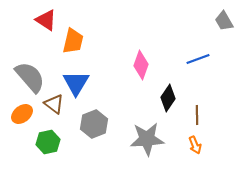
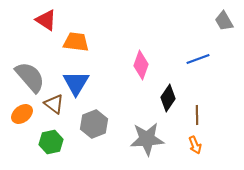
orange trapezoid: moved 3 px right, 1 px down; rotated 96 degrees counterclockwise
green hexagon: moved 3 px right
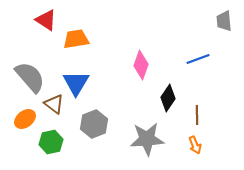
gray trapezoid: rotated 25 degrees clockwise
orange trapezoid: moved 3 px up; rotated 16 degrees counterclockwise
orange ellipse: moved 3 px right, 5 px down
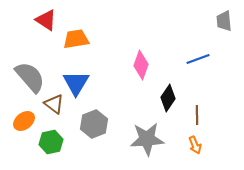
orange ellipse: moved 1 px left, 2 px down
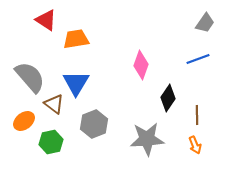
gray trapezoid: moved 19 px left, 2 px down; rotated 140 degrees counterclockwise
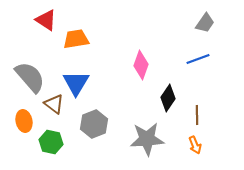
orange ellipse: rotated 65 degrees counterclockwise
green hexagon: rotated 25 degrees clockwise
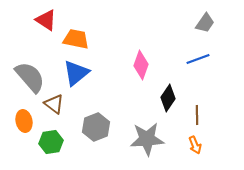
orange trapezoid: rotated 20 degrees clockwise
blue triangle: moved 10 px up; rotated 20 degrees clockwise
gray hexagon: moved 2 px right, 3 px down
green hexagon: rotated 20 degrees counterclockwise
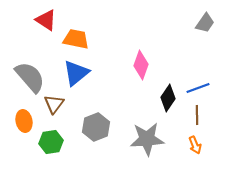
blue line: moved 29 px down
brown triangle: rotated 30 degrees clockwise
